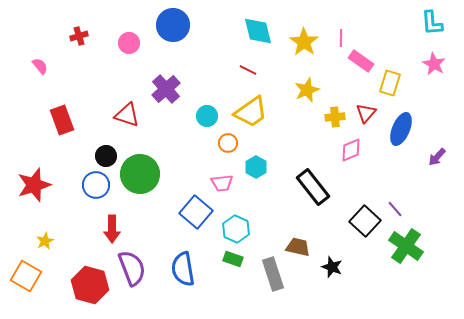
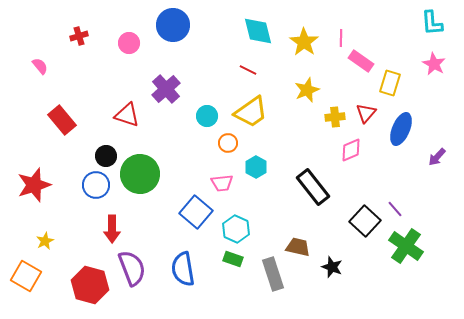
red rectangle at (62, 120): rotated 20 degrees counterclockwise
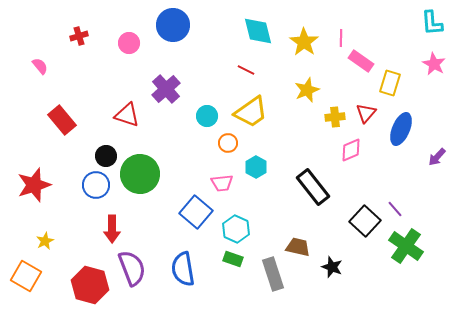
red line at (248, 70): moved 2 px left
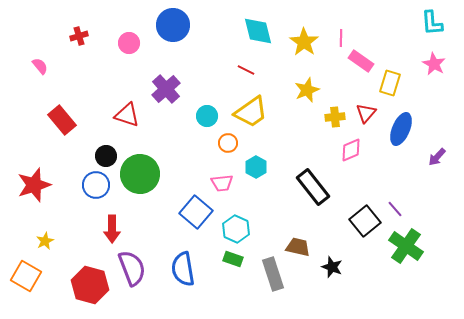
black square at (365, 221): rotated 8 degrees clockwise
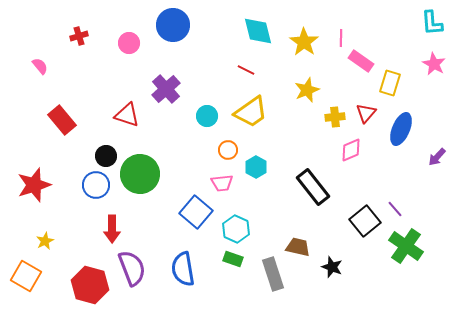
orange circle at (228, 143): moved 7 px down
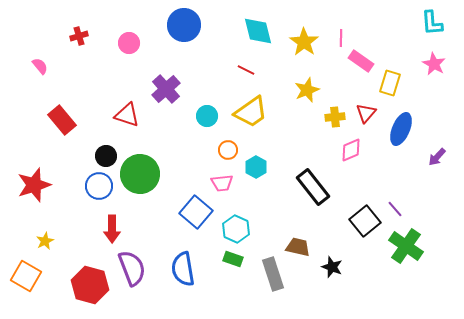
blue circle at (173, 25): moved 11 px right
blue circle at (96, 185): moved 3 px right, 1 px down
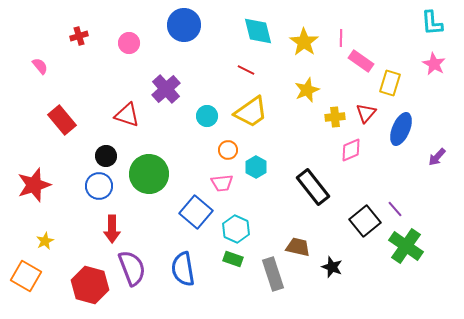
green circle at (140, 174): moved 9 px right
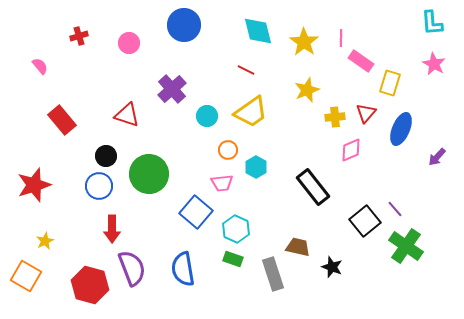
purple cross at (166, 89): moved 6 px right
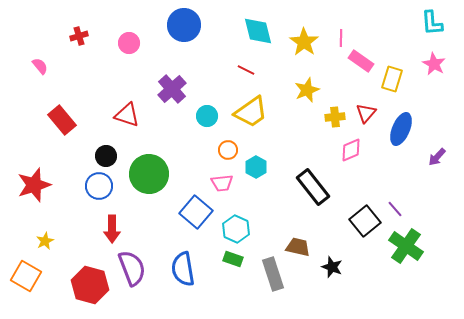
yellow rectangle at (390, 83): moved 2 px right, 4 px up
